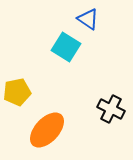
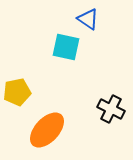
cyan square: rotated 20 degrees counterclockwise
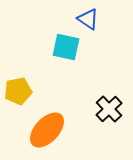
yellow pentagon: moved 1 px right, 1 px up
black cross: moved 2 px left; rotated 20 degrees clockwise
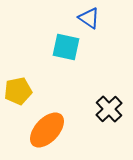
blue triangle: moved 1 px right, 1 px up
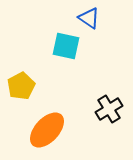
cyan square: moved 1 px up
yellow pentagon: moved 3 px right, 5 px up; rotated 16 degrees counterclockwise
black cross: rotated 12 degrees clockwise
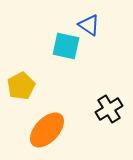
blue triangle: moved 7 px down
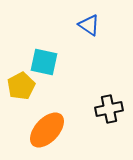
cyan square: moved 22 px left, 16 px down
black cross: rotated 20 degrees clockwise
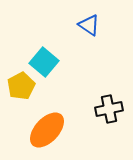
cyan square: rotated 28 degrees clockwise
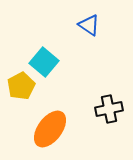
orange ellipse: moved 3 px right, 1 px up; rotated 6 degrees counterclockwise
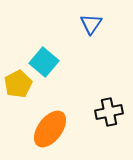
blue triangle: moved 2 px right, 1 px up; rotated 30 degrees clockwise
yellow pentagon: moved 3 px left, 2 px up
black cross: moved 3 px down
